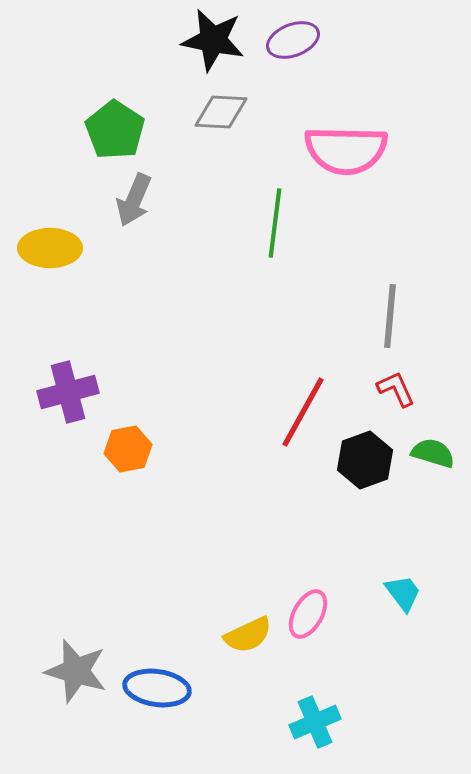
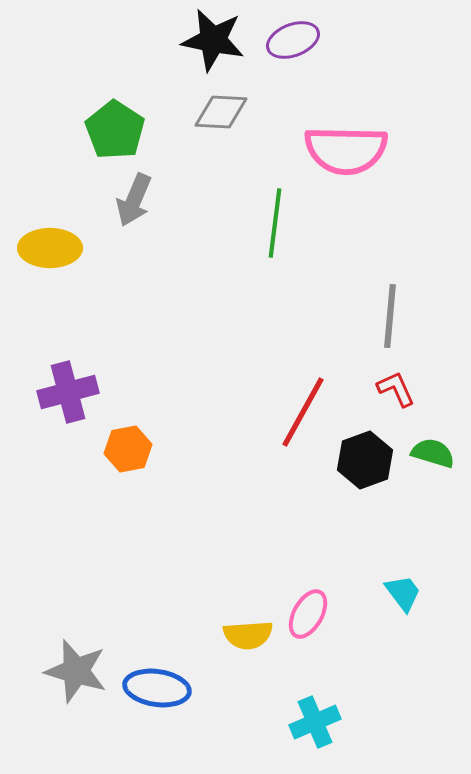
yellow semicircle: rotated 21 degrees clockwise
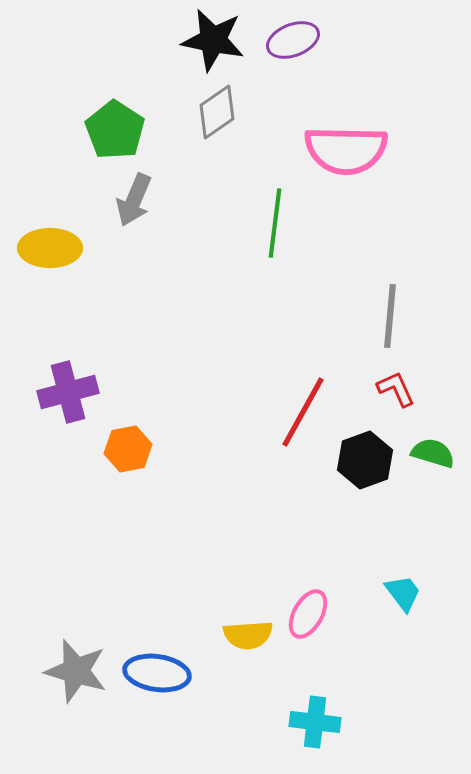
gray diamond: moved 4 px left; rotated 38 degrees counterclockwise
blue ellipse: moved 15 px up
cyan cross: rotated 30 degrees clockwise
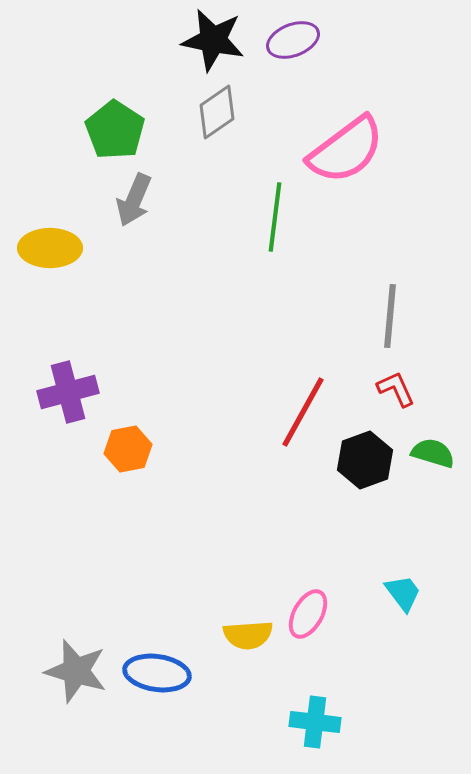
pink semicircle: rotated 38 degrees counterclockwise
green line: moved 6 px up
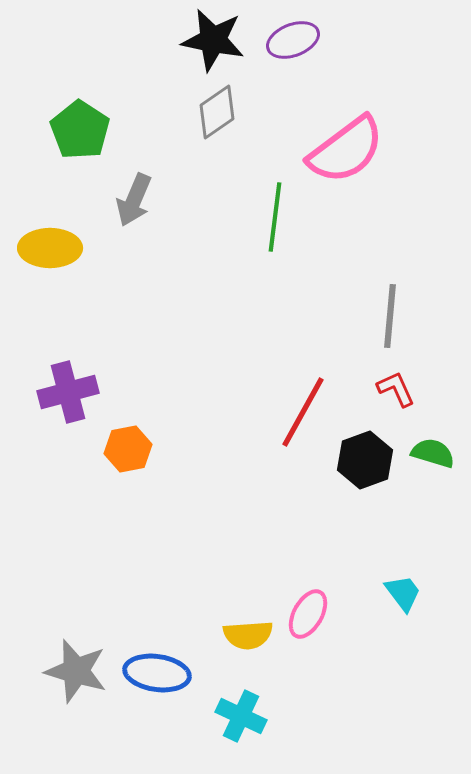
green pentagon: moved 35 px left
cyan cross: moved 74 px left, 6 px up; rotated 18 degrees clockwise
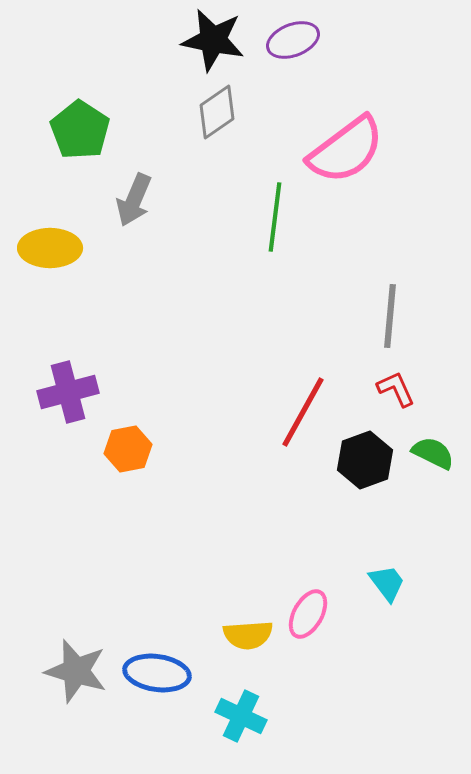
green semicircle: rotated 9 degrees clockwise
cyan trapezoid: moved 16 px left, 10 px up
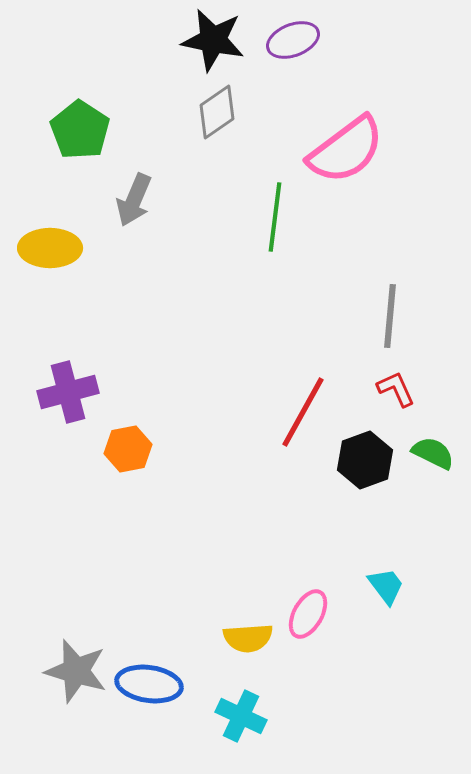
cyan trapezoid: moved 1 px left, 3 px down
yellow semicircle: moved 3 px down
blue ellipse: moved 8 px left, 11 px down
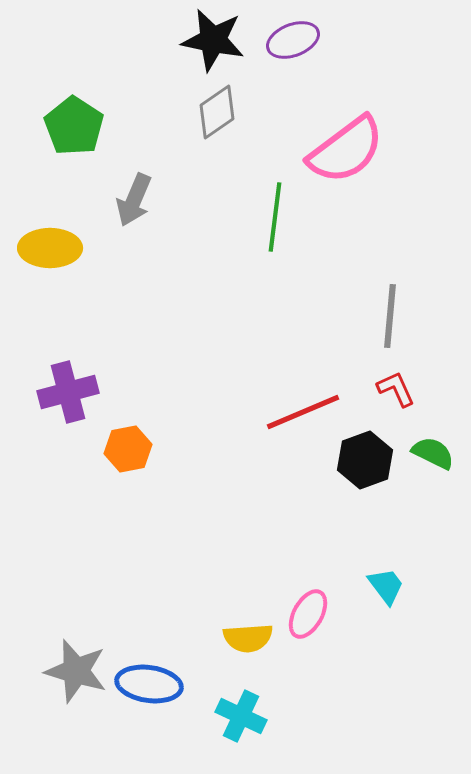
green pentagon: moved 6 px left, 4 px up
red line: rotated 38 degrees clockwise
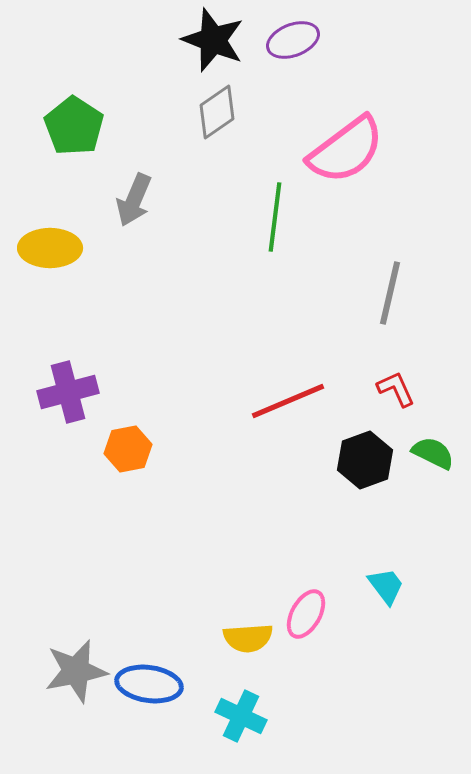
black star: rotated 10 degrees clockwise
gray line: moved 23 px up; rotated 8 degrees clockwise
red line: moved 15 px left, 11 px up
pink ellipse: moved 2 px left
gray star: rotated 28 degrees counterclockwise
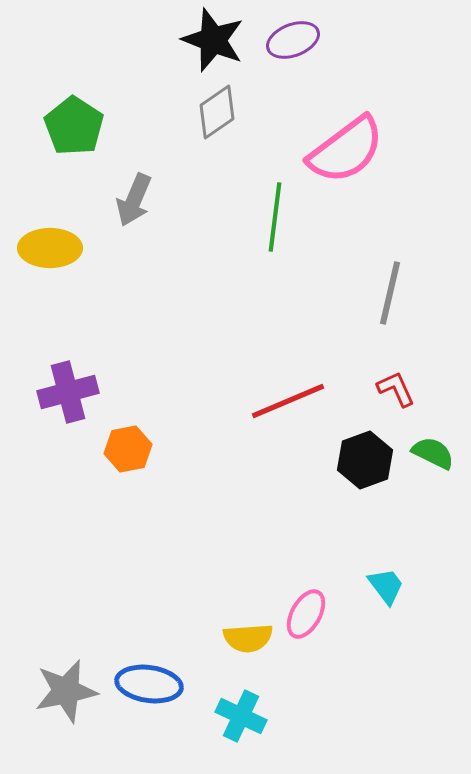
gray star: moved 10 px left, 20 px down
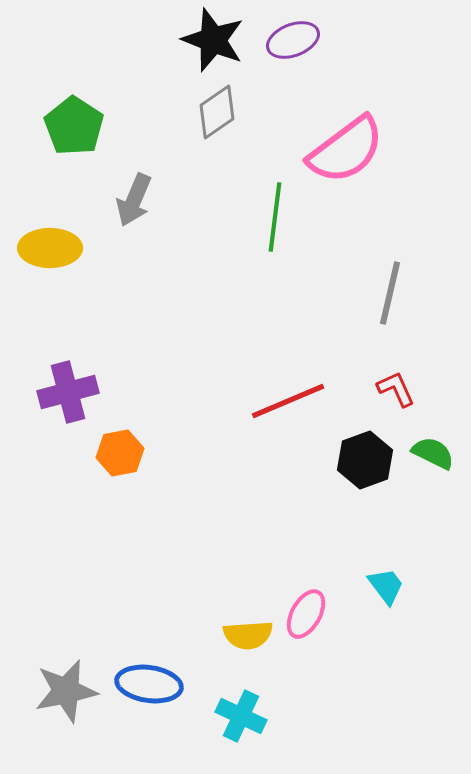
orange hexagon: moved 8 px left, 4 px down
yellow semicircle: moved 3 px up
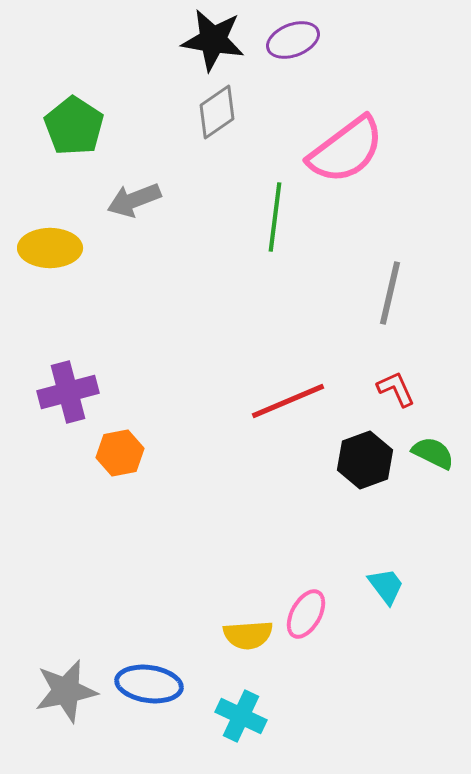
black star: rotated 12 degrees counterclockwise
gray arrow: rotated 46 degrees clockwise
